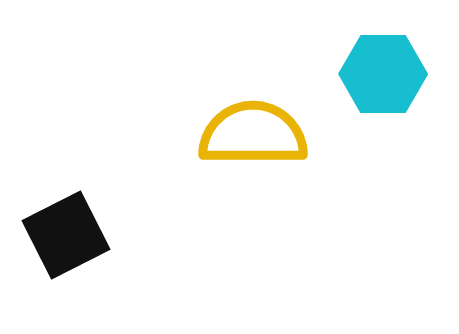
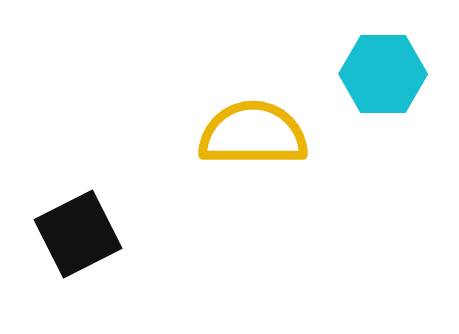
black square: moved 12 px right, 1 px up
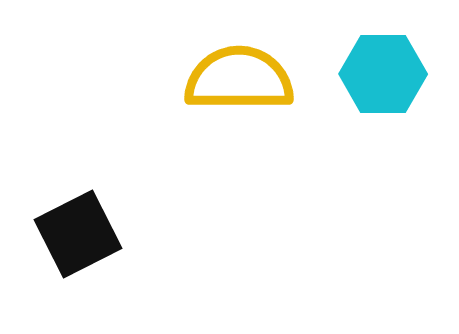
yellow semicircle: moved 14 px left, 55 px up
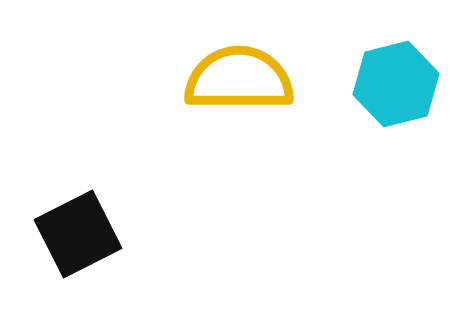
cyan hexagon: moved 13 px right, 10 px down; rotated 14 degrees counterclockwise
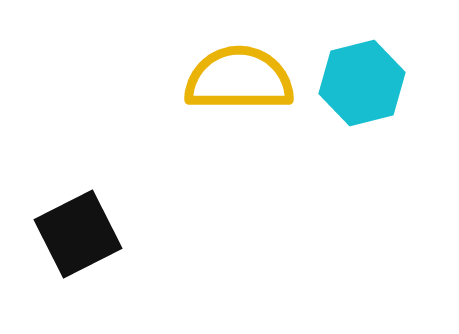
cyan hexagon: moved 34 px left, 1 px up
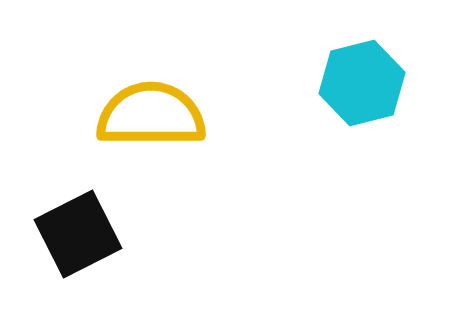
yellow semicircle: moved 88 px left, 36 px down
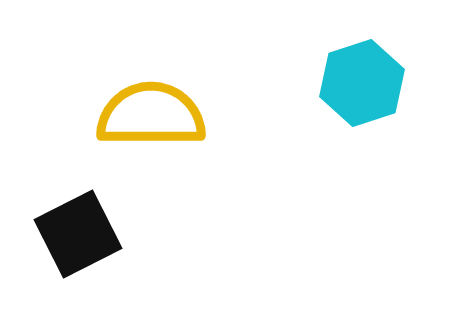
cyan hexagon: rotated 4 degrees counterclockwise
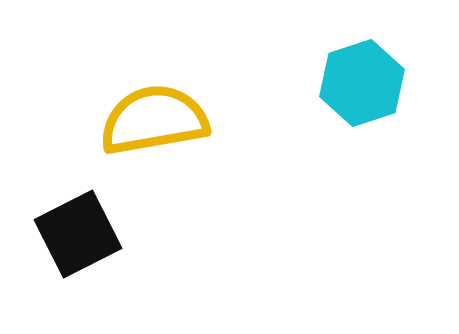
yellow semicircle: moved 3 px right, 5 px down; rotated 10 degrees counterclockwise
